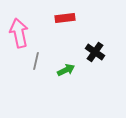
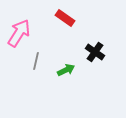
red rectangle: rotated 42 degrees clockwise
pink arrow: rotated 44 degrees clockwise
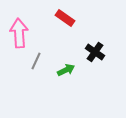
pink arrow: rotated 36 degrees counterclockwise
gray line: rotated 12 degrees clockwise
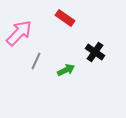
pink arrow: rotated 48 degrees clockwise
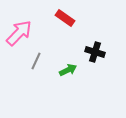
black cross: rotated 18 degrees counterclockwise
green arrow: moved 2 px right
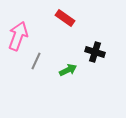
pink arrow: moved 1 px left, 3 px down; rotated 24 degrees counterclockwise
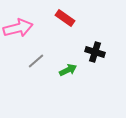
pink arrow: moved 8 px up; rotated 56 degrees clockwise
gray line: rotated 24 degrees clockwise
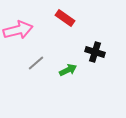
pink arrow: moved 2 px down
gray line: moved 2 px down
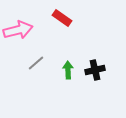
red rectangle: moved 3 px left
black cross: moved 18 px down; rotated 30 degrees counterclockwise
green arrow: rotated 66 degrees counterclockwise
